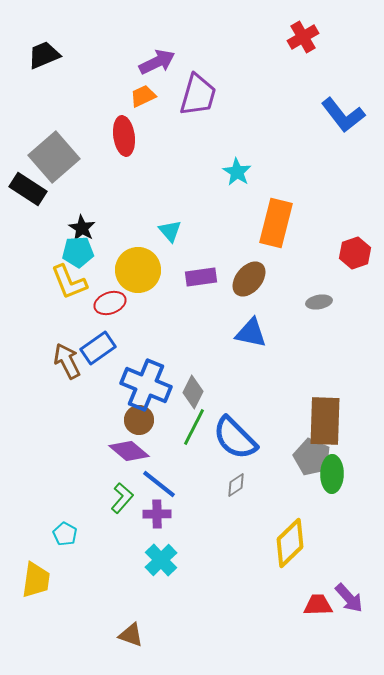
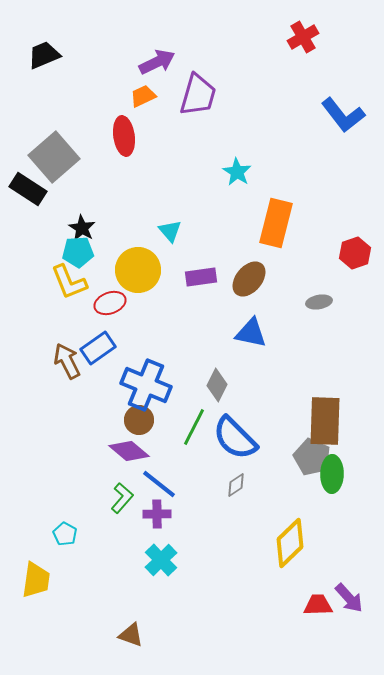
gray diamond at (193, 392): moved 24 px right, 7 px up
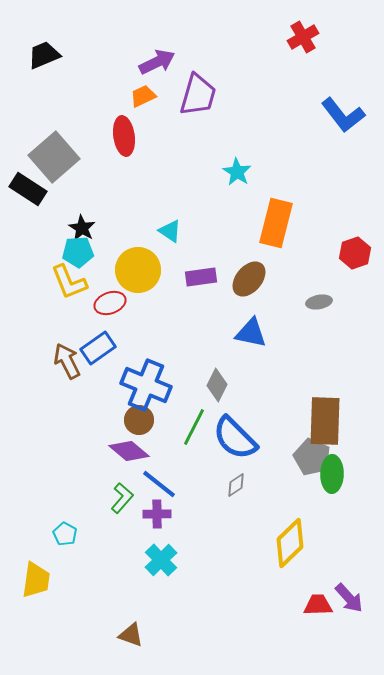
cyan triangle at (170, 231): rotated 15 degrees counterclockwise
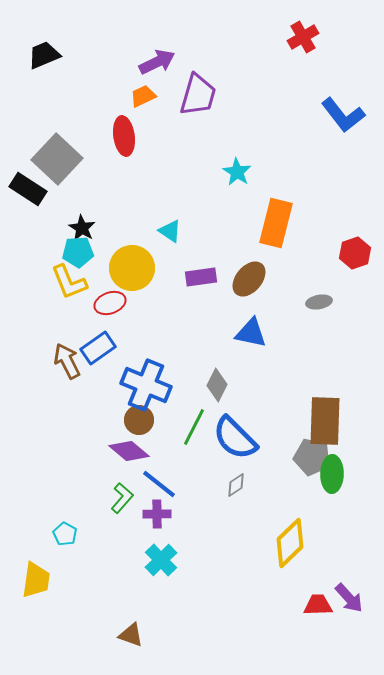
gray square at (54, 157): moved 3 px right, 2 px down; rotated 6 degrees counterclockwise
yellow circle at (138, 270): moved 6 px left, 2 px up
gray pentagon at (312, 457): rotated 12 degrees counterclockwise
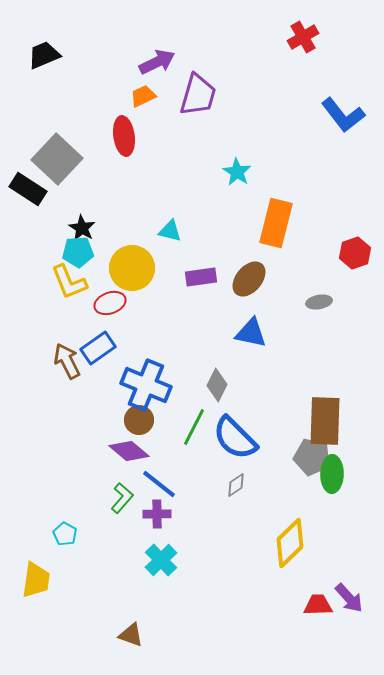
cyan triangle at (170, 231): rotated 20 degrees counterclockwise
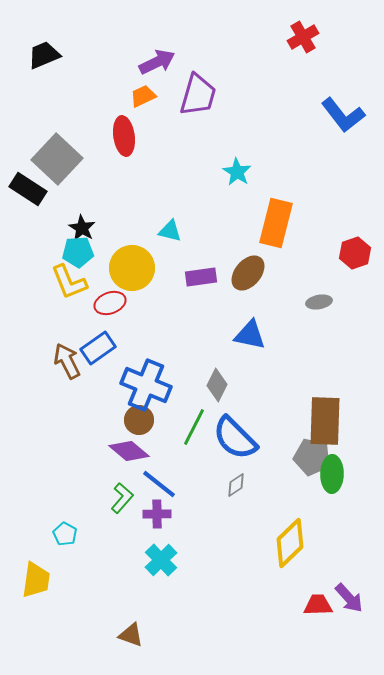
brown ellipse at (249, 279): moved 1 px left, 6 px up
blue triangle at (251, 333): moved 1 px left, 2 px down
